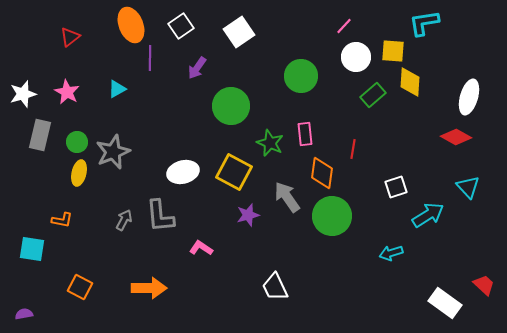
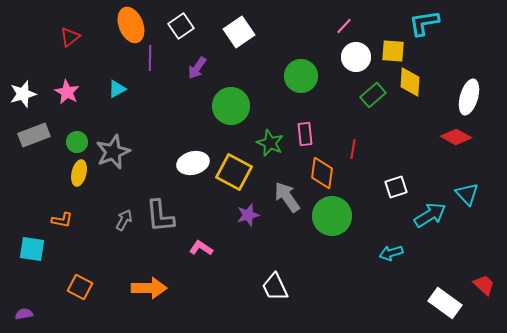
gray rectangle at (40, 135): moved 6 px left; rotated 56 degrees clockwise
white ellipse at (183, 172): moved 10 px right, 9 px up
cyan triangle at (468, 187): moved 1 px left, 7 px down
cyan arrow at (428, 215): moved 2 px right
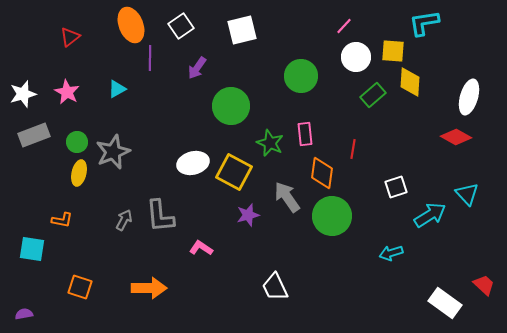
white square at (239, 32): moved 3 px right, 2 px up; rotated 20 degrees clockwise
orange square at (80, 287): rotated 10 degrees counterclockwise
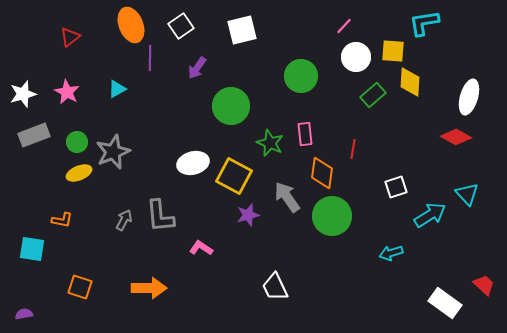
yellow square at (234, 172): moved 4 px down
yellow ellipse at (79, 173): rotated 55 degrees clockwise
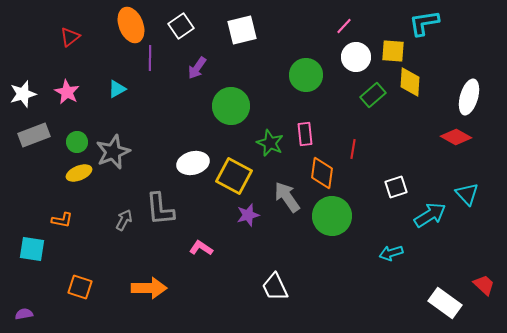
green circle at (301, 76): moved 5 px right, 1 px up
gray L-shape at (160, 216): moved 7 px up
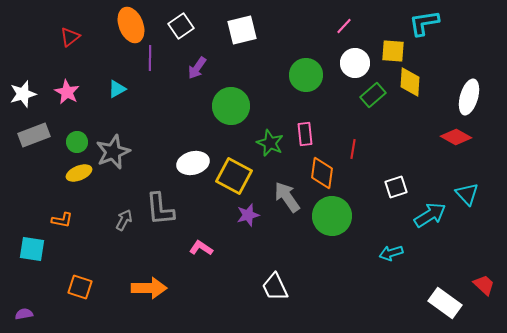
white circle at (356, 57): moved 1 px left, 6 px down
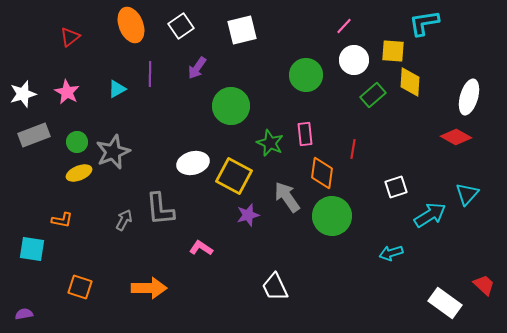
purple line at (150, 58): moved 16 px down
white circle at (355, 63): moved 1 px left, 3 px up
cyan triangle at (467, 194): rotated 25 degrees clockwise
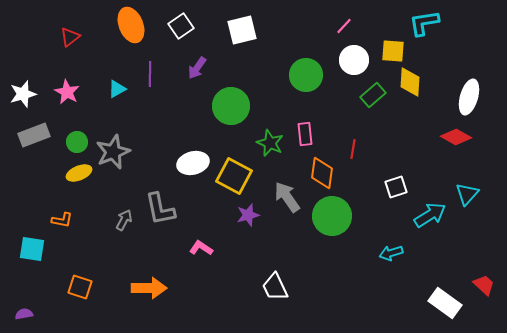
gray L-shape at (160, 209): rotated 6 degrees counterclockwise
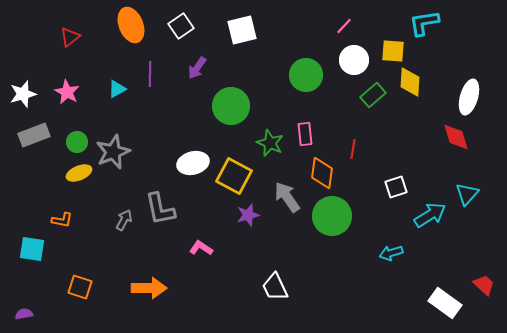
red diamond at (456, 137): rotated 44 degrees clockwise
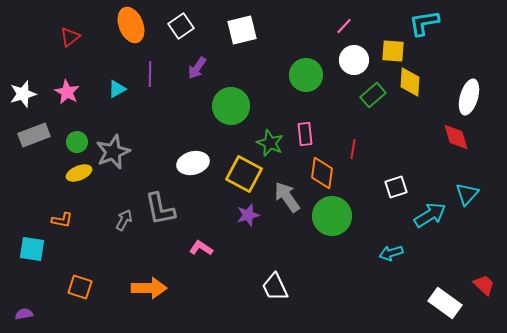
yellow square at (234, 176): moved 10 px right, 2 px up
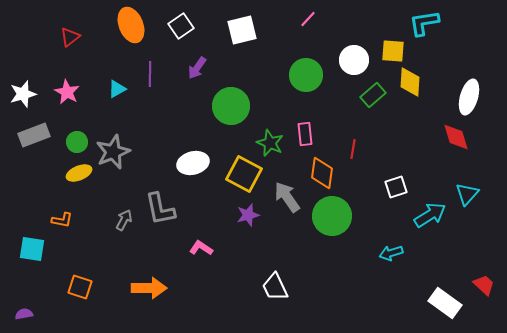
pink line at (344, 26): moved 36 px left, 7 px up
